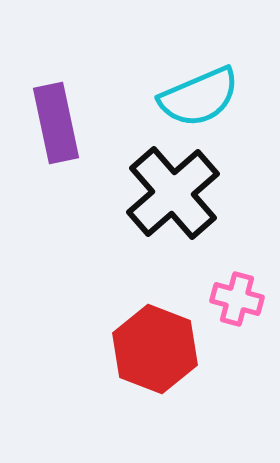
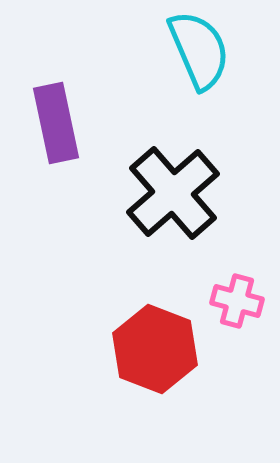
cyan semicircle: moved 47 px up; rotated 90 degrees counterclockwise
pink cross: moved 2 px down
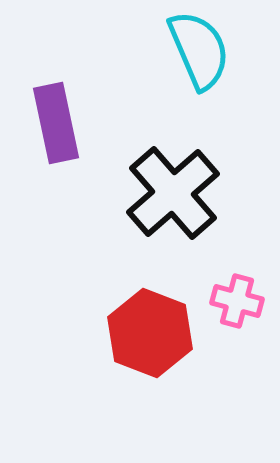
red hexagon: moved 5 px left, 16 px up
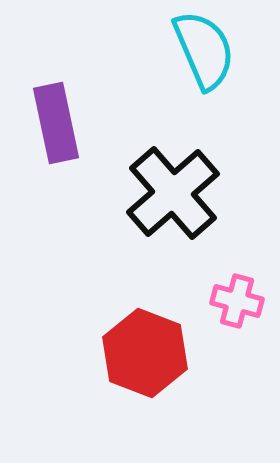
cyan semicircle: moved 5 px right
red hexagon: moved 5 px left, 20 px down
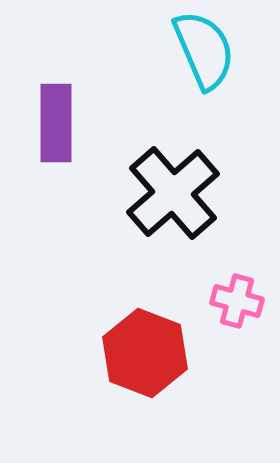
purple rectangle: rotated 12 degrees clockwise
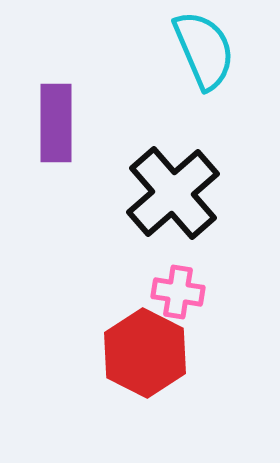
pink cross: moved 59 px left, 9 px up; rotated 6 degrees counterclockwise
red hexagon: rotated 6 degrees clockwise
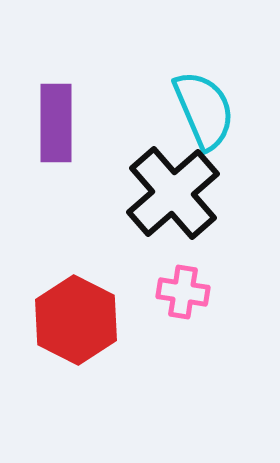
cyan semicircle: moved 60 px down
pink cross: moved 5 px right
red hexagon: moved 69 px left, 33 px up
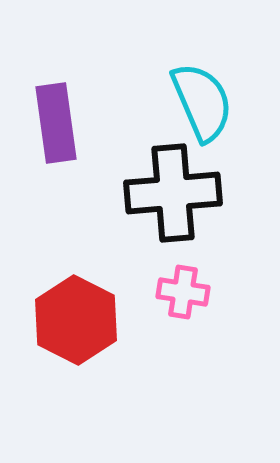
cyan semicircle: moved 2 px left, 8 px up
purple rectangle: rotated 8 degrees counterclockwise
black cross: rotated 36 degrees clockwise
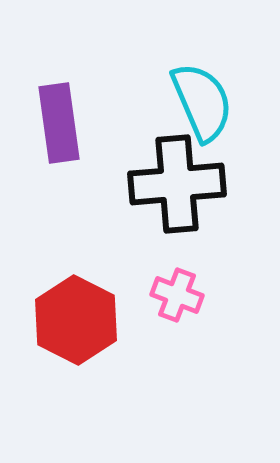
purple rectangle: moved 3 px right
black cross: moved 4 px right, 9 px up
pink cross: moved 6 px left, 3 px down; rotated 12 degrees clockwise
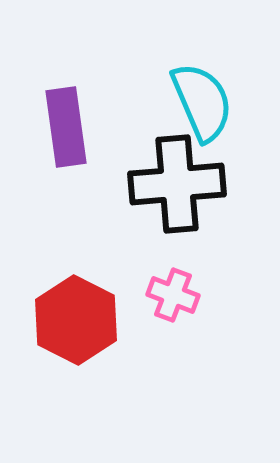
purple rectangle: moved 7 px right, 4 px down
pink cross: moved 4 px left
